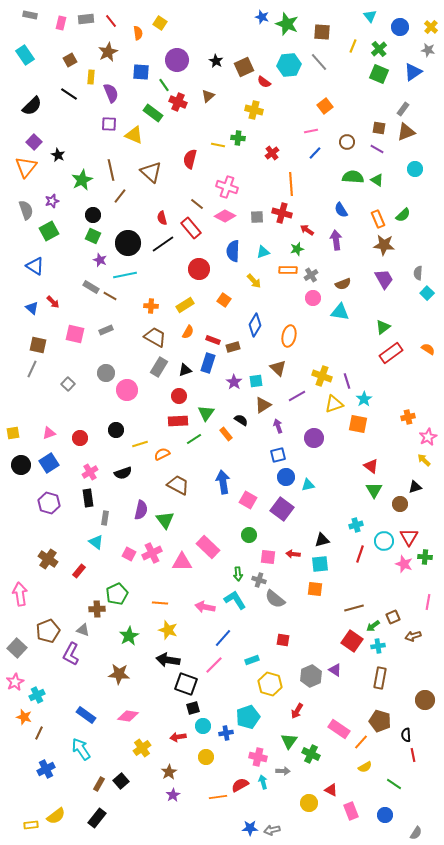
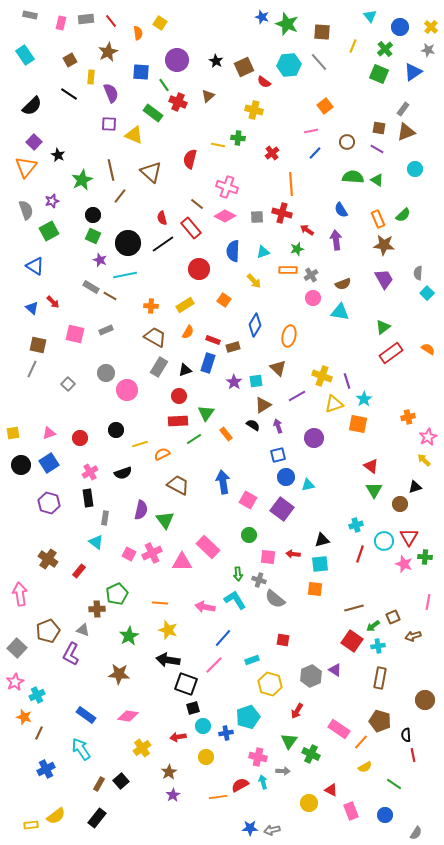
green cross at (379, 49): moved 6 px right
black semicircle at (241, 420): moved 12 px right, 5 px down
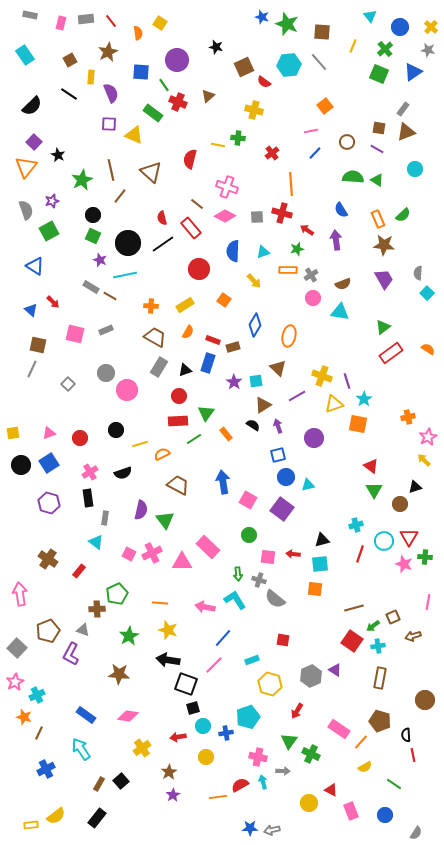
black star at (216, 61): moved 14 px up; rotated 16 degrees counterclockwise
blue triangle at (32, 308): moved 1 px left, 2 px down
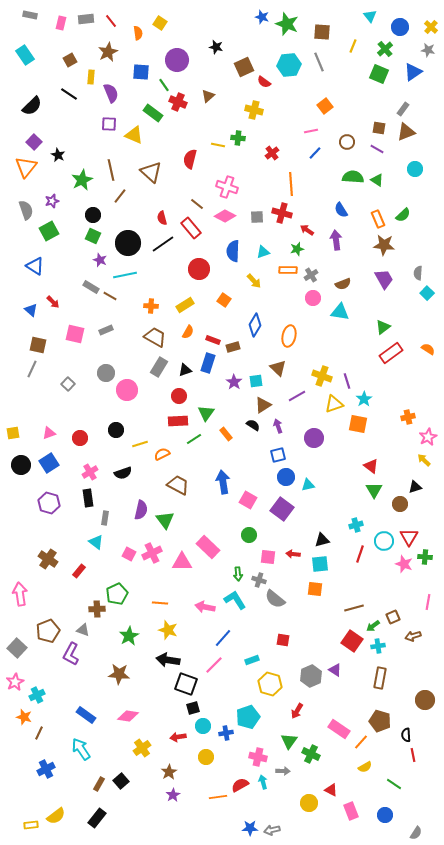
gray line at (319, 62): rotated 18 degrees clockwise
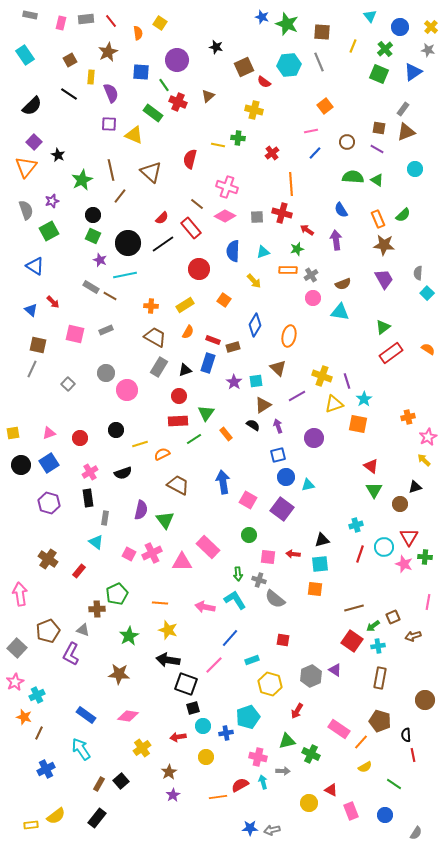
red semicircle at (162, 218): rotated 120 degrees counterclockwise
cyan circle at (384, 541): moved 6 px down
blue line at (223, 638): moved 7 px right
green triangle at (289, 741): moved 2 px left; rotated 42 degrees clockwise
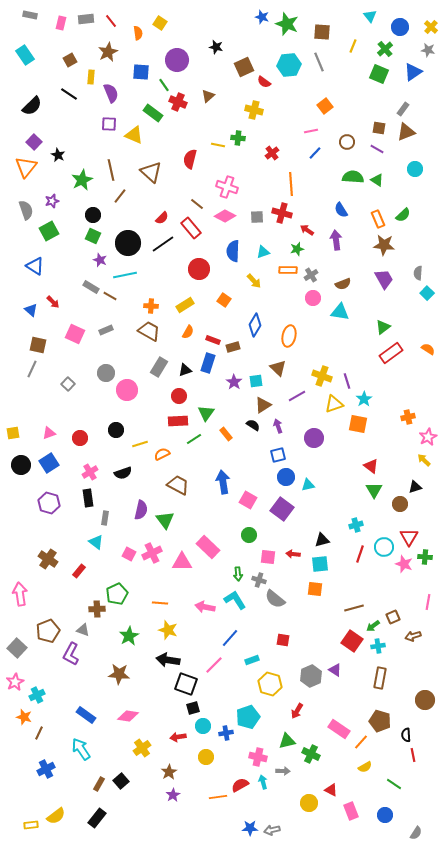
pink square at (75, 334): rotated 12 degrees clockwise
brown trapezoid at (155, 337): moved 6 px left, 6 px up
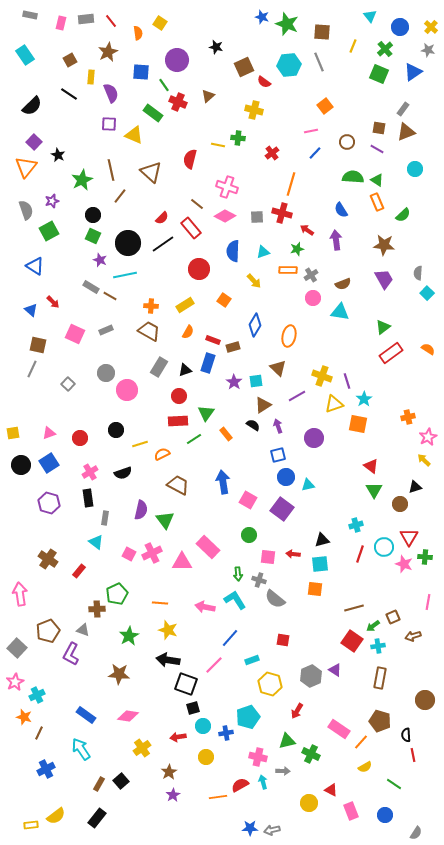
orange line at (291, 184): rotated 20 degrees clockwise
orange rectangle at (378, 219): moved 1 px left, 17 px up
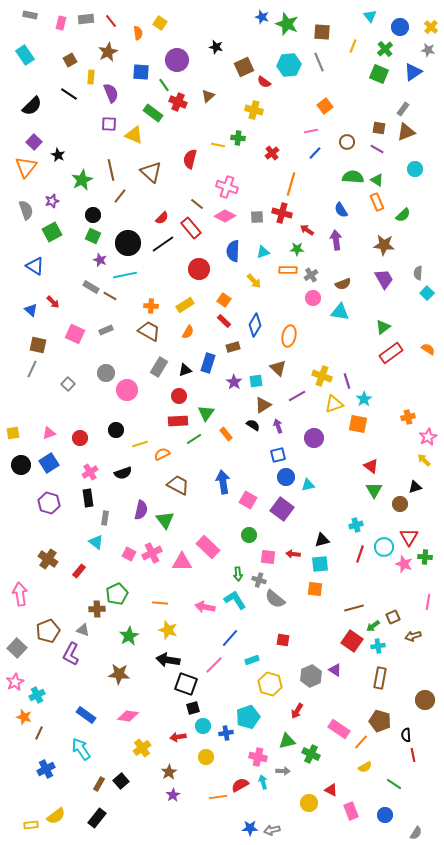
green square at (49, 231): moved 3 px right, 1 px down
green star at (297, 249): rotated 16 degrees clockwise
red rectangle at (213, 340): moved 11 px right, 19 px up; rotated 24 degrees clockwise
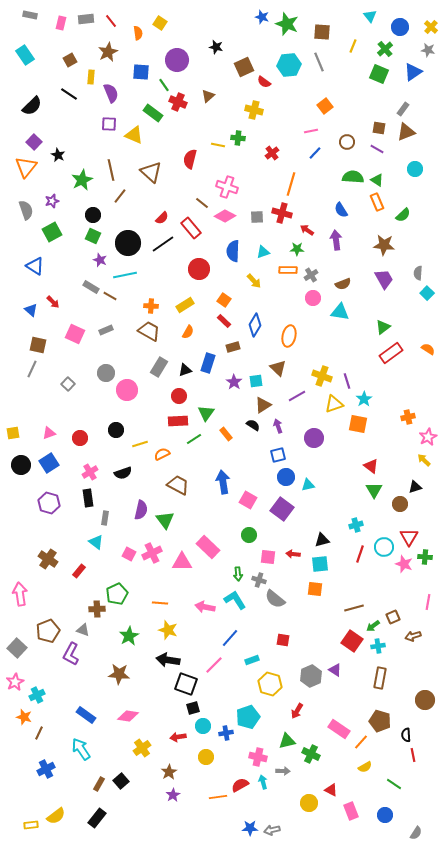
brown line at (197, 204): moved 5 px right, 1 px up
